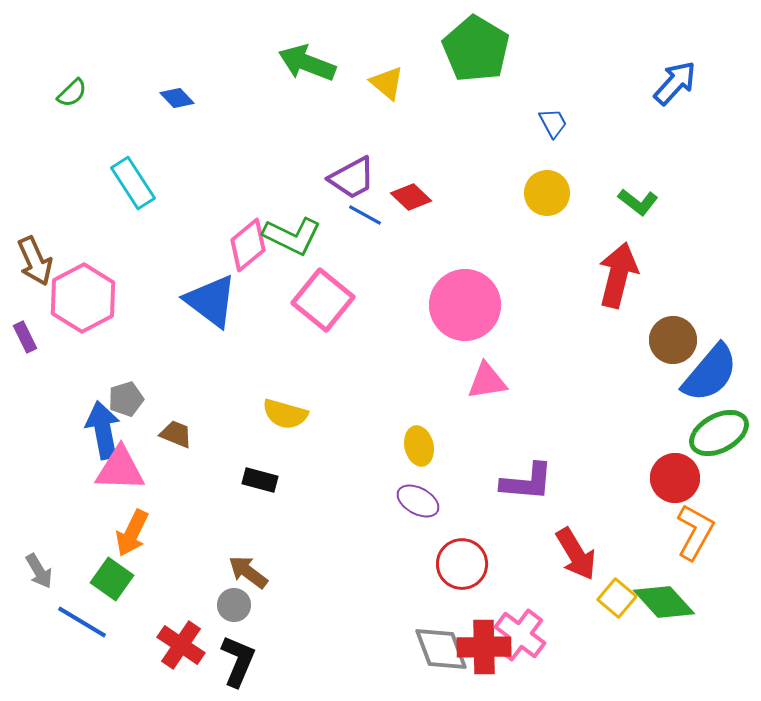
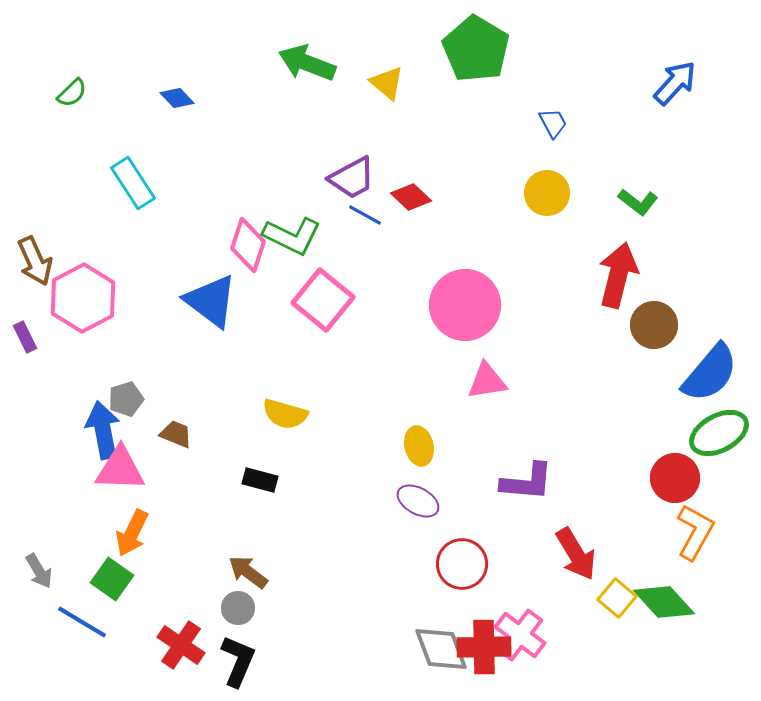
pink diamond at (248, 245): rotated 32 degrees counterclockwise
brown circle at (673, 340): moved 19 px left, 15 px up
gray circle at (234, 605): moved 4 px right, 3 px down
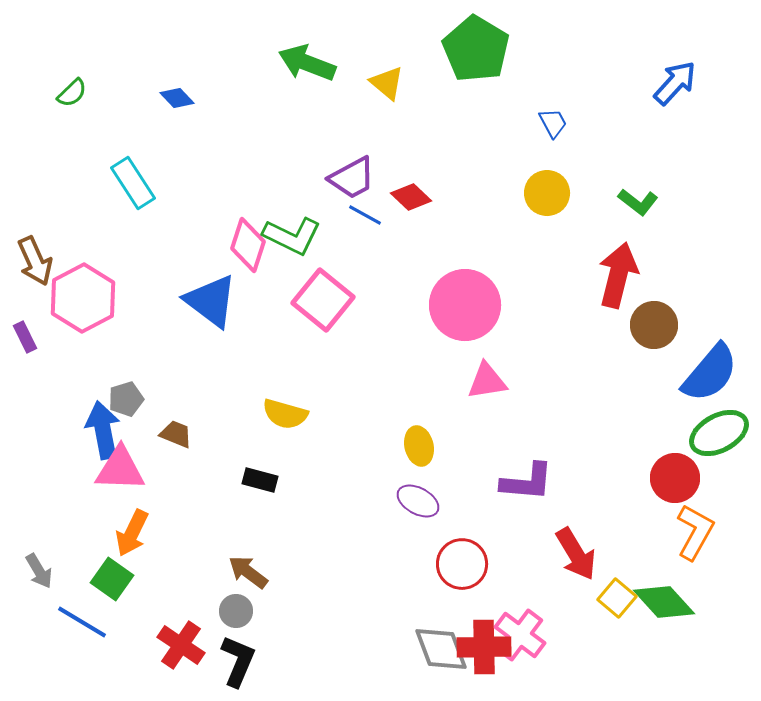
gray circle at (238, 608): moved 2 px left, 3 px down
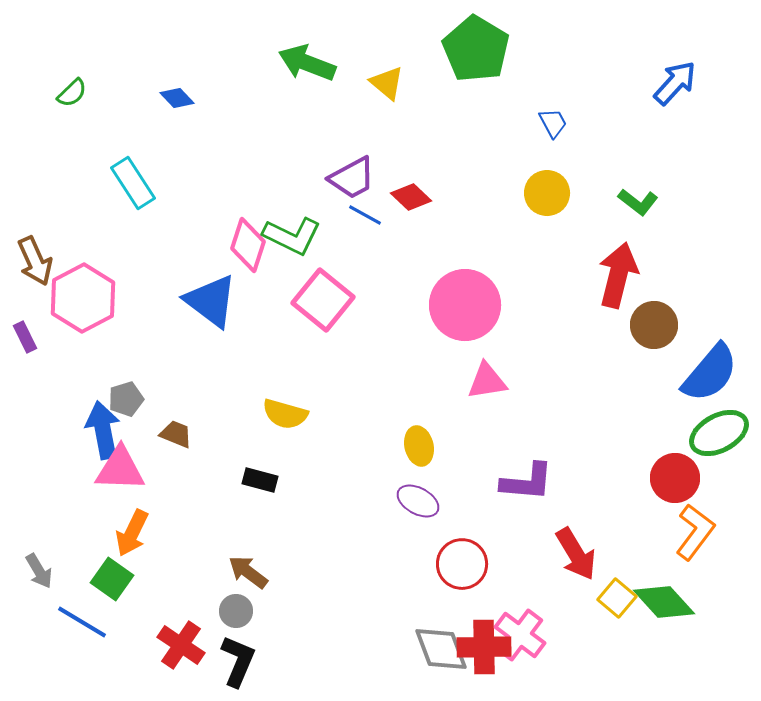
orange L-shape at (695, 532): rotated 8 degrees clockwise
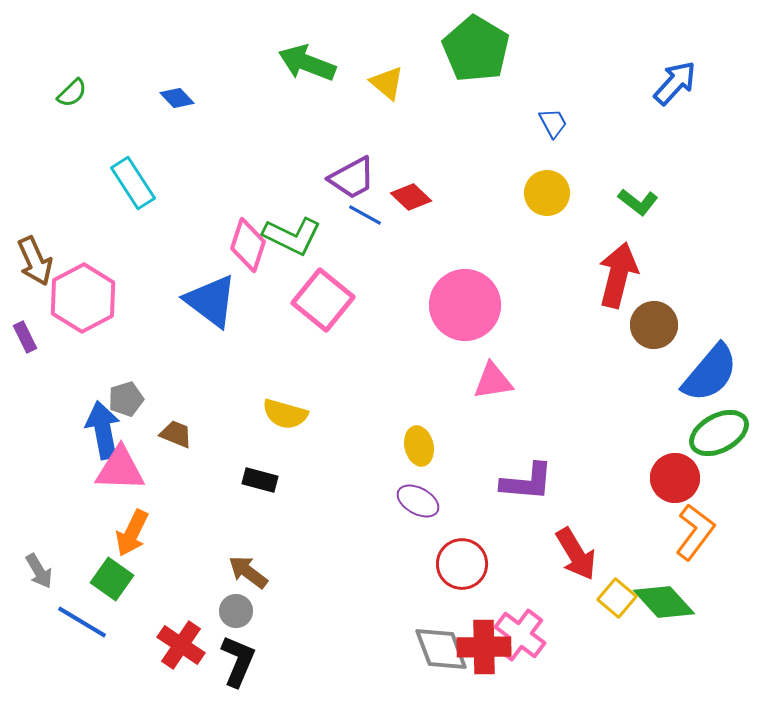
pink triangle at (487, 381): moved 6 px right
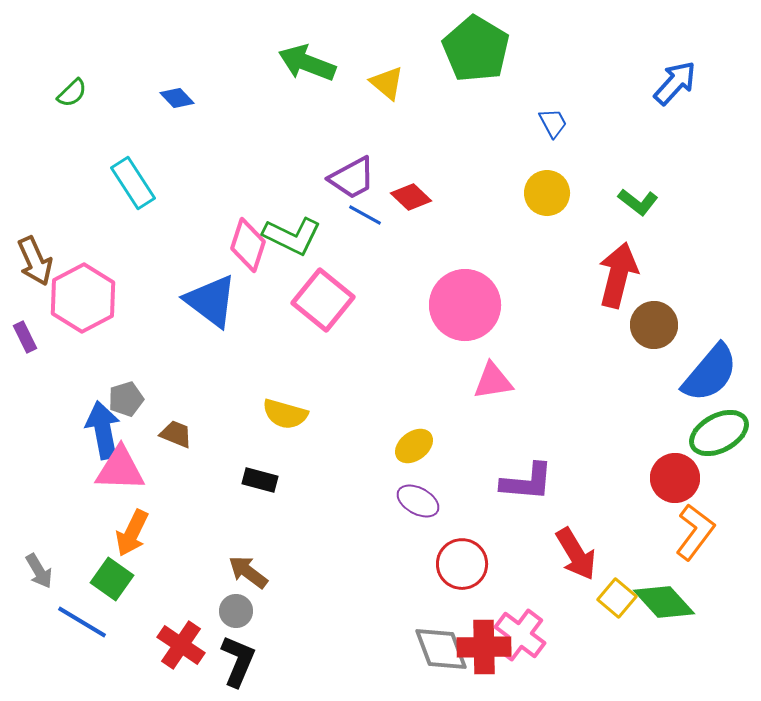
yellow ellipse at (419, 446): moved 5 px left; rotated 66 degrees clockwise
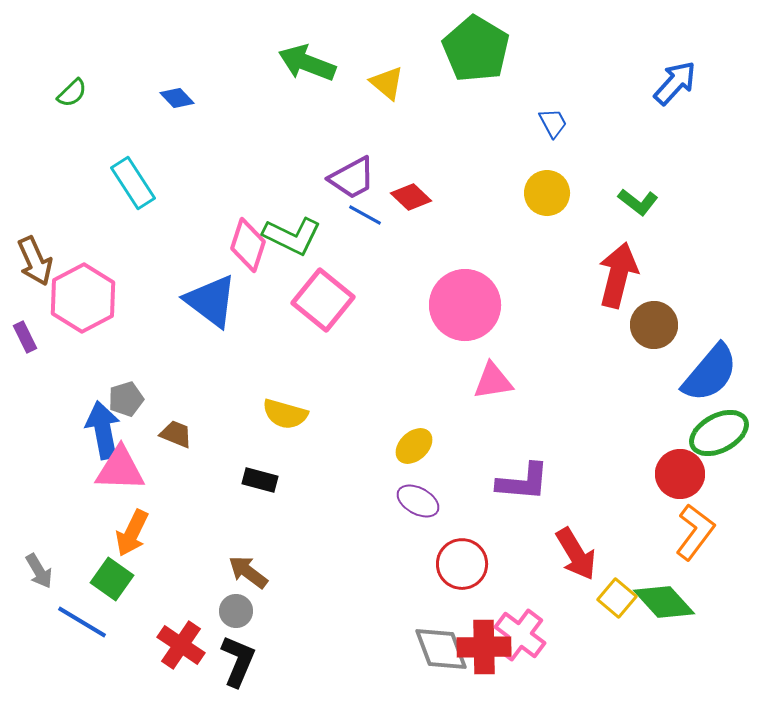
yellow ellipse at (414, 446): rotated 6 degrees counterclockwise
red circle at (675, 478): moved 5 px right, 4 px up
purple L-shape at (527, 482): moved 4 px left
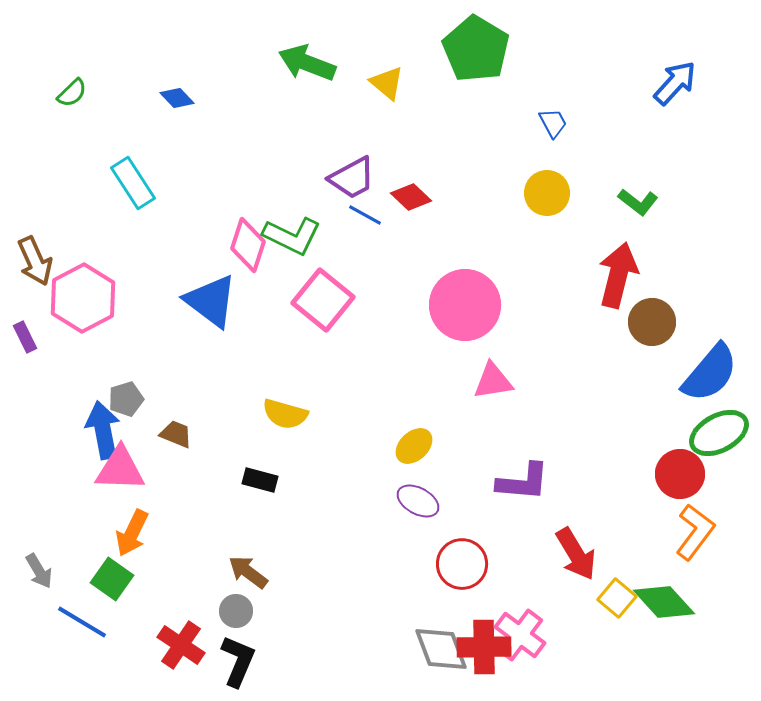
brown circle at (654, 325): moved 2 px left, 3 px up
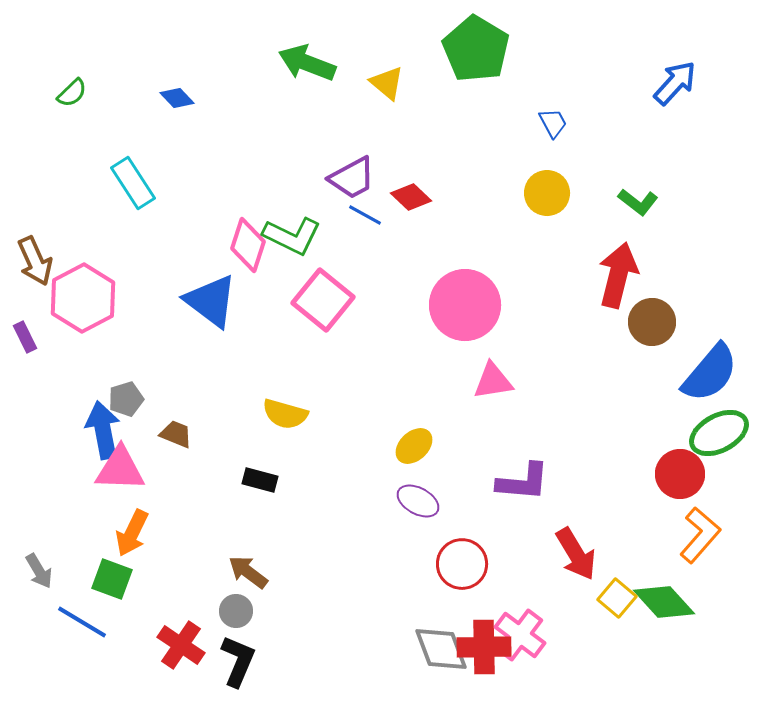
orange L-shape at (695, 532): moved 5 px right, 3 px down; rotated 4 degrees clockwise
green square at (112, 579): rotated 15 degrees counterclockwise
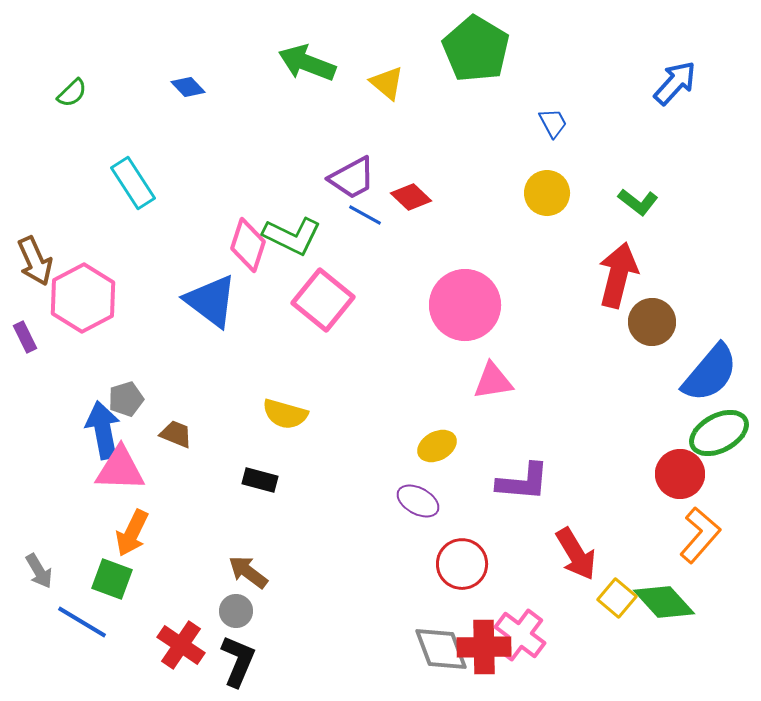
blue diamond at (177, 98): moved 11 px right, 11 px up
yellow ellipse at (414, 446): moved 23 px right; rotated 15 degrees clockwise
